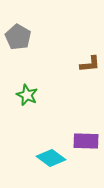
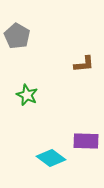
gray pentagon: moved 1 px left, 1 px up
brown L-shape: moved 6 px left
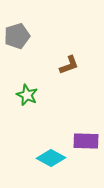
gray pentagon: rotated 25 degrees clockwise
brown L-shape: moved 15 px left, 1 px down; rotated 15 degrees counterclockwise
cyan diamond: rotated 8 degrees counterclockwise
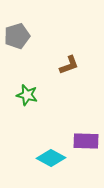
green star: rotated 10 degrees counterclockwise
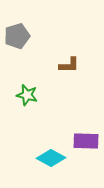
brown L-shape: rotated 20 degrees clockwise
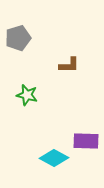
gray pentagon: moved 1 px right, 2 px down
cyan diamond: moved 3 px right
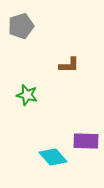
gray pentagon: moved 3 px right, 12 px up
cyan diamond: moved 1 px left, 1 px up; rotated 20 degrees clockwise
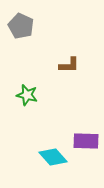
gray pentagon: rotated 30 degrees counterclockwise
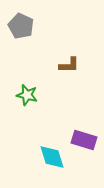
purple rectangle: moved 2 px left, 1 px up; rotated 15 degrees clockwise
cyan diamond: moved 1 px left; rotated 24 degrees clockwise
